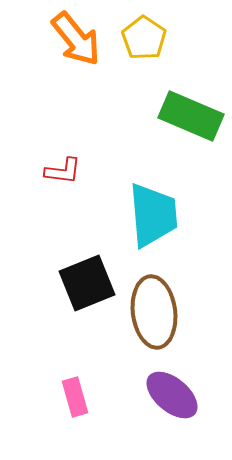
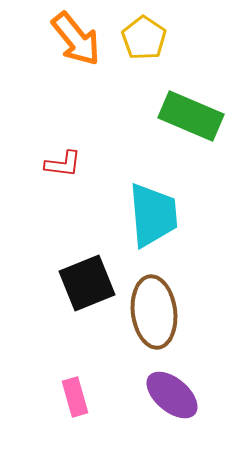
red L-shape: moved 7 px up
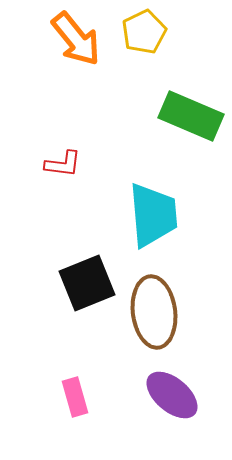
yellow pentagon: moved 6 px up; rotated 12 degrees clockwise
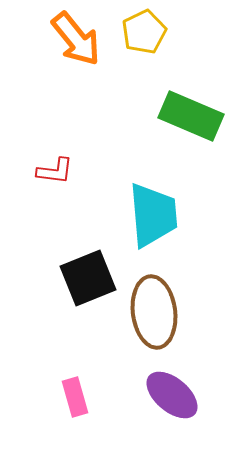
red L-shape: moved 8 px left, 7 px down
black square: moved 1 px right, 5 px up
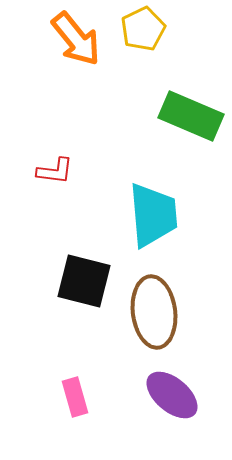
yellow pentagon: moved 1 px left, 3 px up
black square: moved 4 px left, 3 px down; rotated 36 degrees clockwise
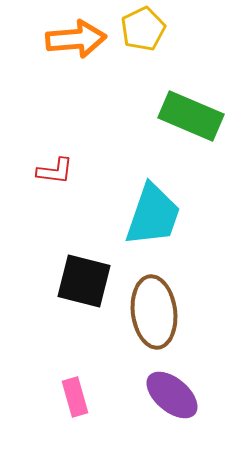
orange arrow: rotated 56 degrees counterclockwise
cyan trapezoid: rotated 24 degrees clockwise
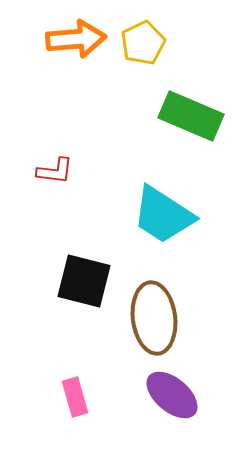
yellow pentagon: moved 14 px down
cyan trapezoid: moved 10 px right; rotated 104 degrees clockwise
brown ellipse: moved 6 px down
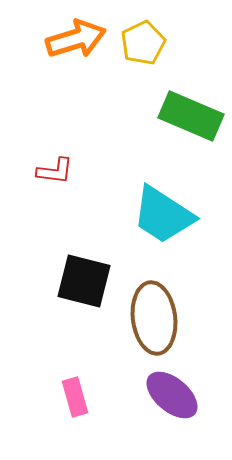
orange arrow: rotated 12 degrees counterclockwise
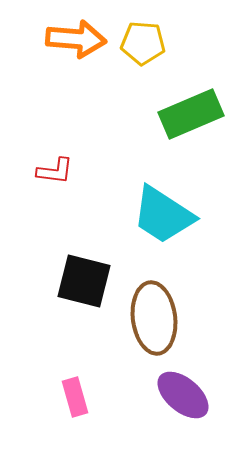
orange arrow: rotated 22 degrees clockwise
yellow pentagon: rotated 30 degrees clockwise
green rectangle: moved 2 px up; rotated 46 degrees counterclockwise
purple ellipse: moved 11 px right
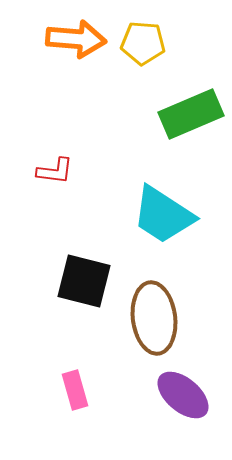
pink rectangle: moved 7 px up
